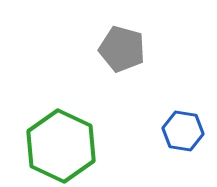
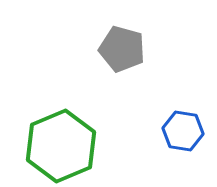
green hexagon: rotated 12 degrees clockwise
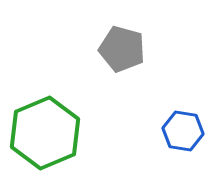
green hexagon: moved 16 px left, 13 px up
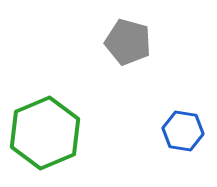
gray pentagon: moved 6 px right, 7 px up
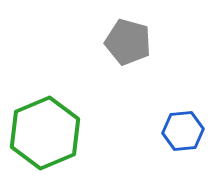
blue hexagon: rotated 15 degrees counterclockwise
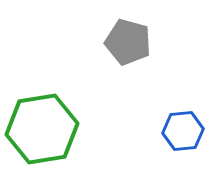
green hexagon: moved 3 px left, 4 px up; rotated 14 degrees clockwise
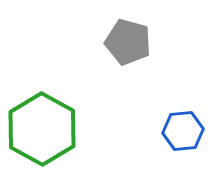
green hexagon: rotated 22 degrees counterclockwise
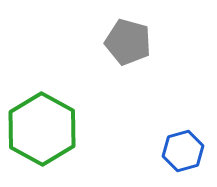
blue hexagon: moved 20 px down; rotated 9 degrees counterclockwise
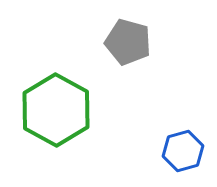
green hexagon: moved 14 px right, 19 px up
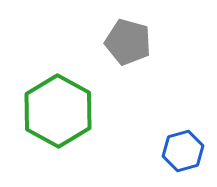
green hexagon: moved 2 px right, 1 px down
